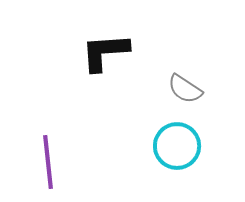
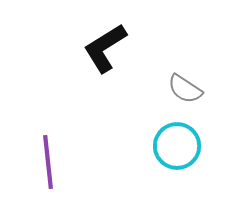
black L-shape: moved 4 px up; rotated 28 degrees counterclockwise
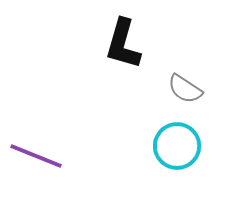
black L-shape: moved 18 px right, 4 px up; rotated 42 degrees counterclockwise
purple line: moved 12 px left, 6 px up; rotated 62 degrees counterclockwise
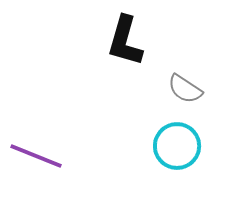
black L-shape: moved 2 px right, 3 px up
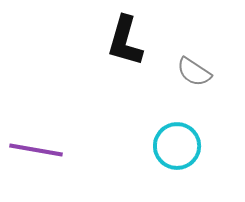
gray semicircle: moved 9 px right, 17 px up
purple line: moved 6 px up; rotated 12 degrees counterclockwise
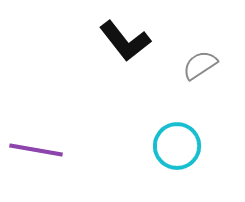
black L-shape: rotated 54 degrees counterclockwise
gray semicircle: moved 6 px right, 7 px up; rotated 114 degrees clockwise
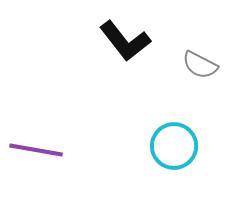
gray semicircle: rotated 120 degrees counterclockwise
cyan circle: moved 3 px left
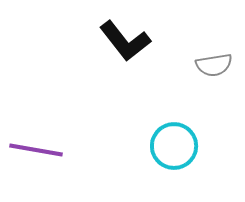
gray semicircle: moved 14 px right; rotated 36 degrees counterclockwise
